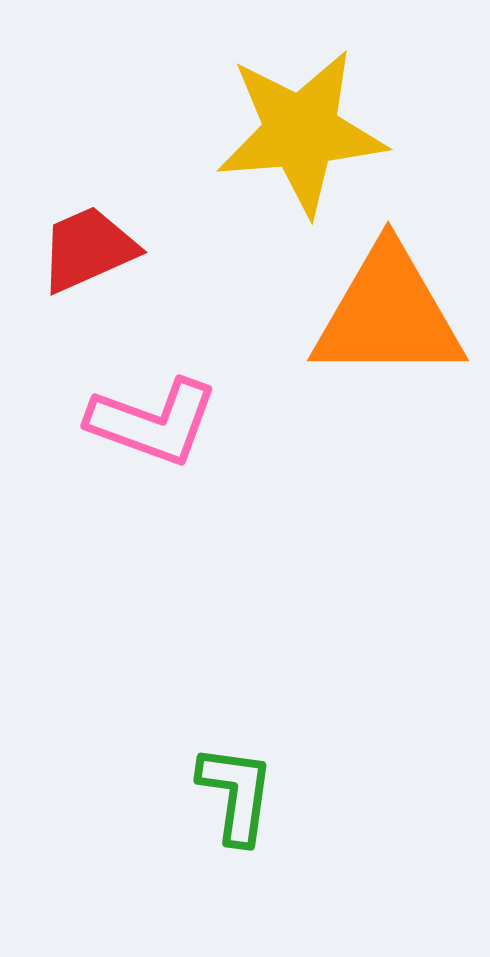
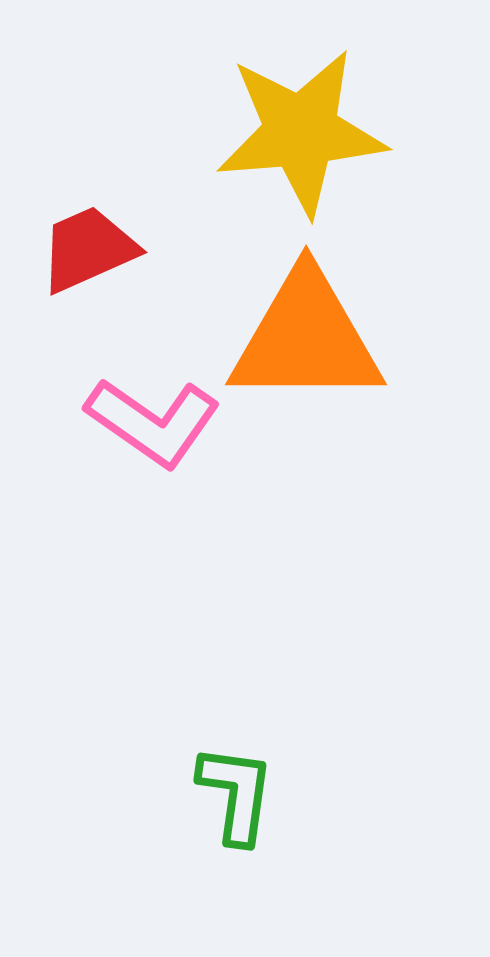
orange triangle: moved 82 px left, 24 px down
pink L-shape: rotated 15 degrees clockwise
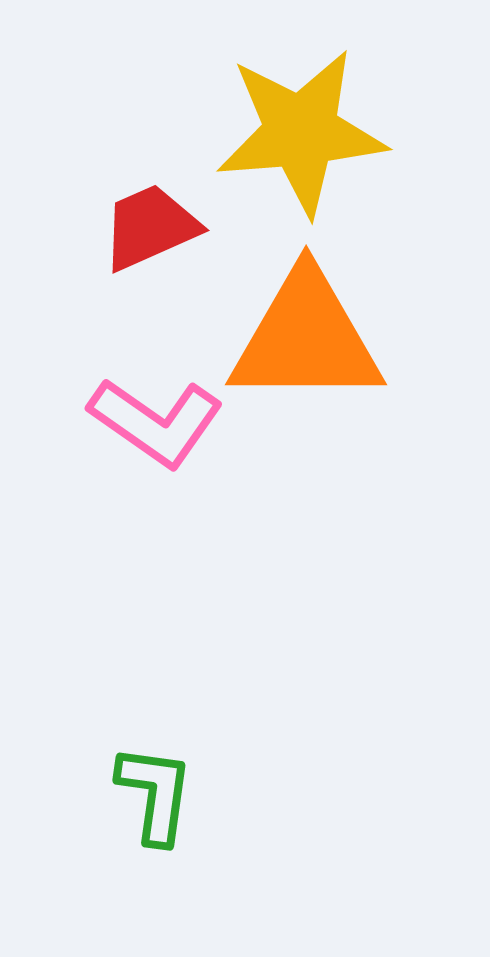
red trapezoid: moved 62 px right, 22 px up
pink L-shape: moved 3 px right
green L-shape: moved 81 px left
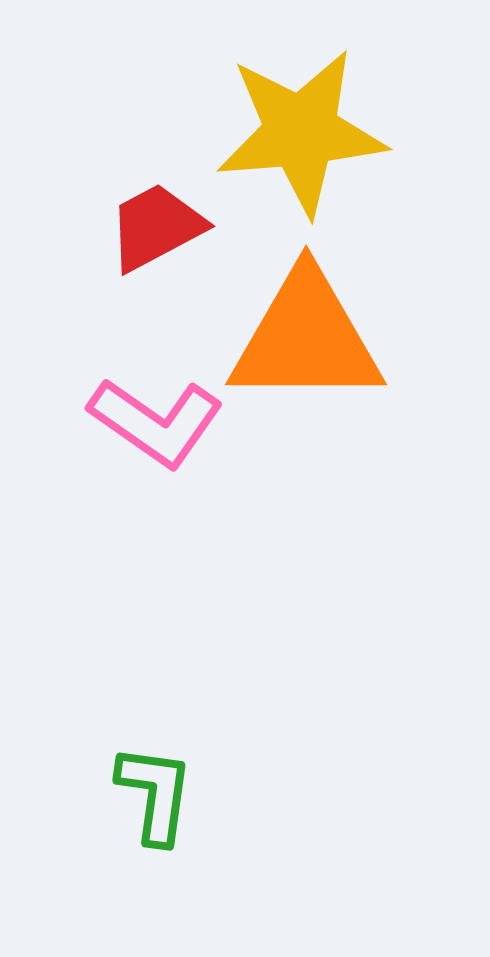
red trapezoid: moved 6 px right; rotated 4 degrees counterclockwise
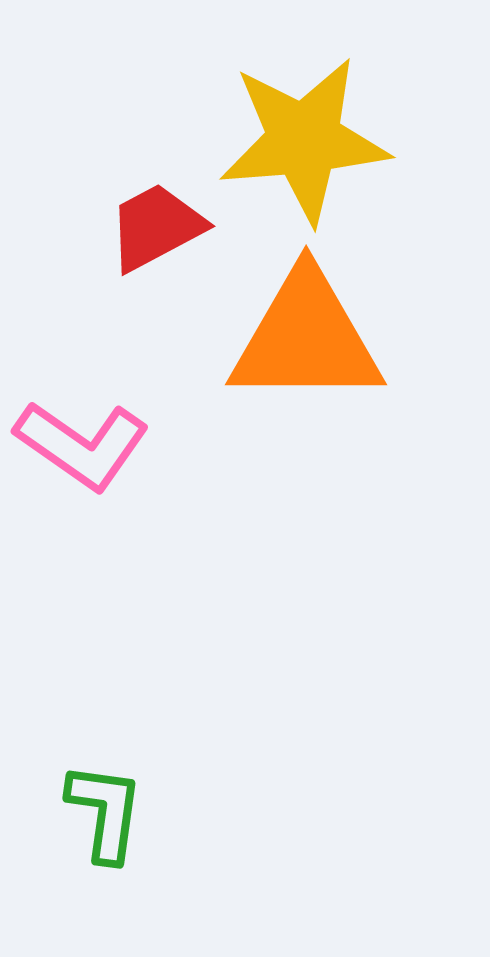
yellow star: moved 3 px right, 8 px down
pink L-shape: moved 74 px left, 23 px down
green L-shape: moved 50 px left, 18 px down
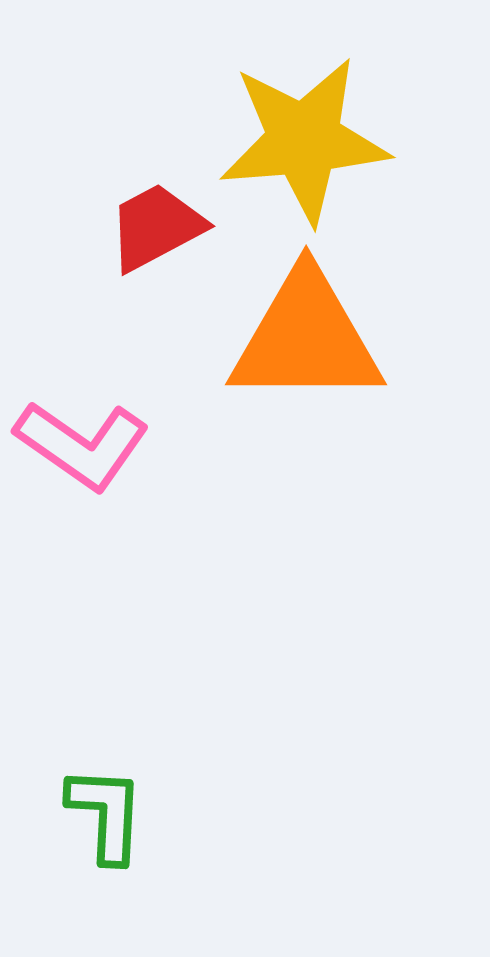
green L-shape: moved 1 px right, 2 px down; rotated 5 degrees counterclockwise
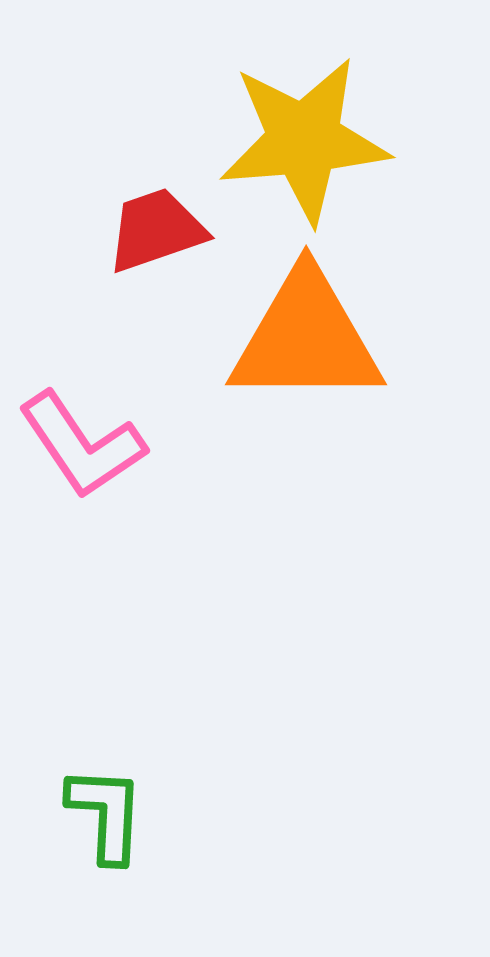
red trapezoid: moved 3 px down; rotated 9 degrees clockwise
pink L-shape: rotated 21 degrees clockwise
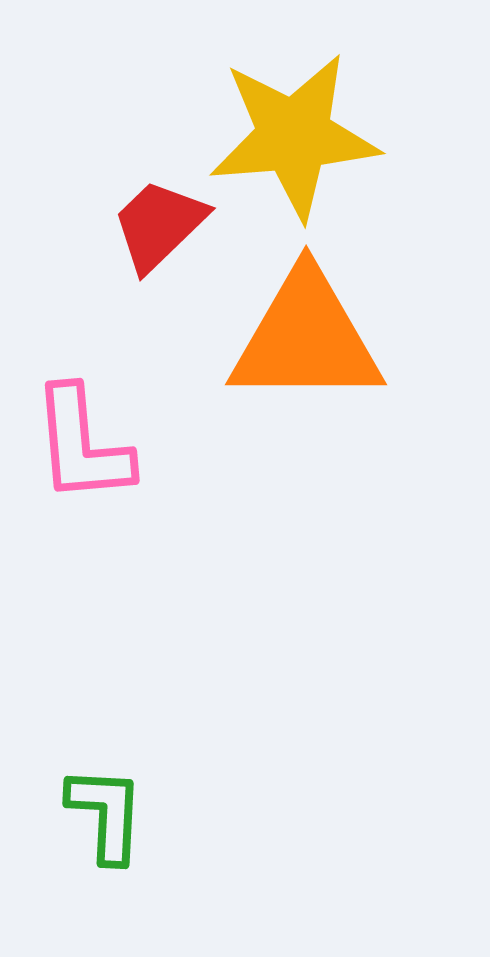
yellow star: moved 10 px left, 4 px up
red trapezoid: moved 3 px right, 5 px up; rotated 25 degrees counterclockwise
pink L-shape: rotated 29 degrees clockwise
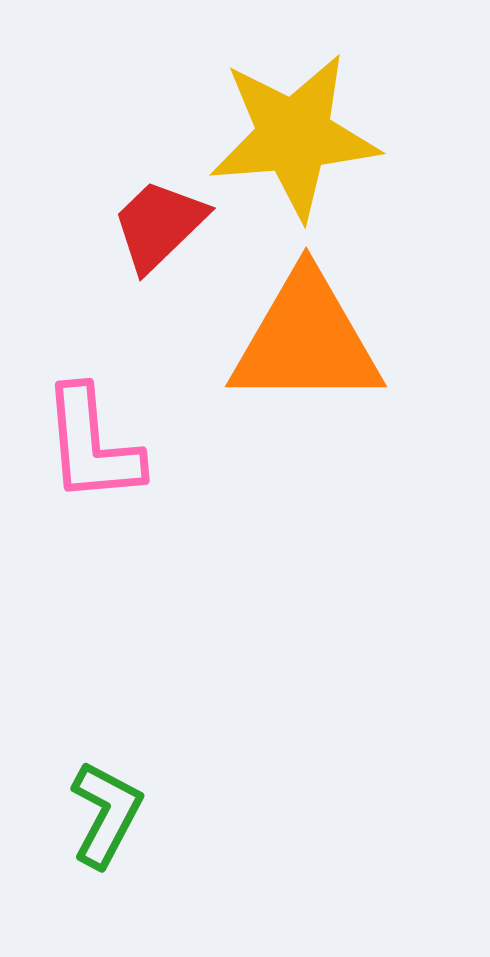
orange triangle: moved 2 px down
pink L-shape: moved 10 px right
green L-shape: rotated 25 degrees clockwise
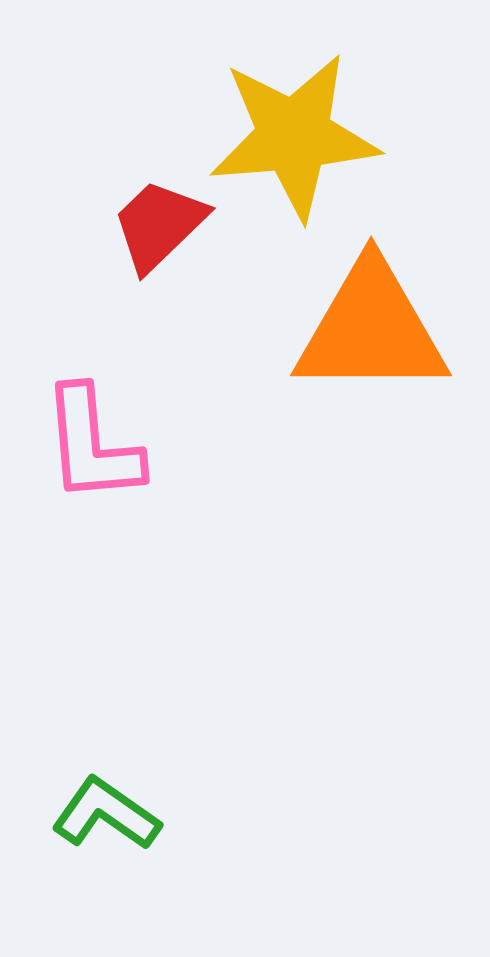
orange triangle: moved 65 px right, 11 px up
green L-shape: rotated 83 degrees counterclockwise
